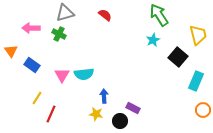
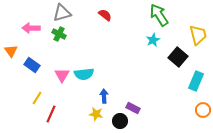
gray triangle: moved 3 px left
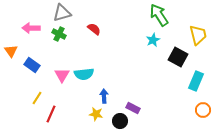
red semicircle: moved 11 px left, 14 px down
black square: rotated 12 degrees counterclockwise
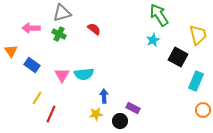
yellow star: rotated 16 degrees counterclockwise
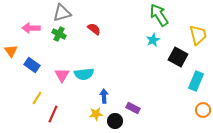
red line: moved 2 px right
black circle: moved 5 px left
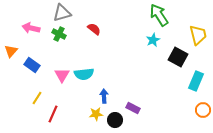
pink arrow: rotated 12 degrees clockwise
orange triangle: rotated 16 degrees clockwise
black circle: moved 1 px up
